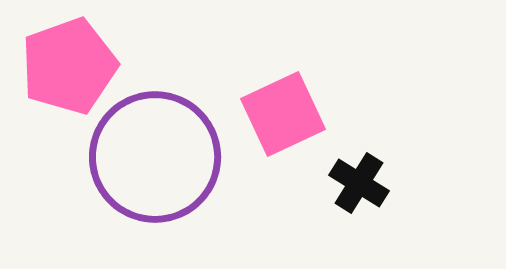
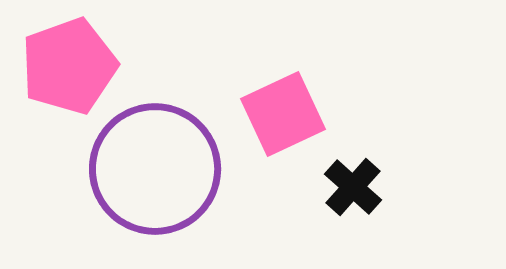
purple circle: moved 12 px down
black cross: moved 6 px left, 4 px down; rotated 10 degrees clockwise
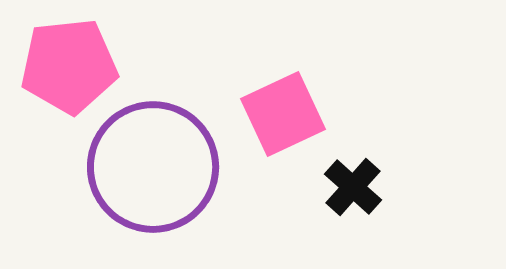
pink pentagon: rotated 14 degrees clockwise
purple circle: moved 2 px left, 2 px up
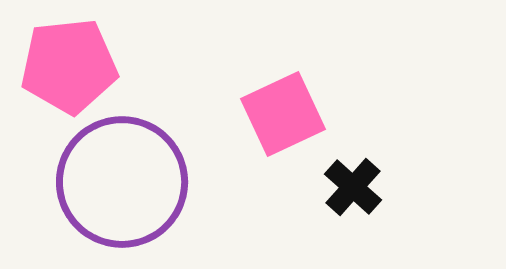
purple circle: moved 31 px left, 15 px down
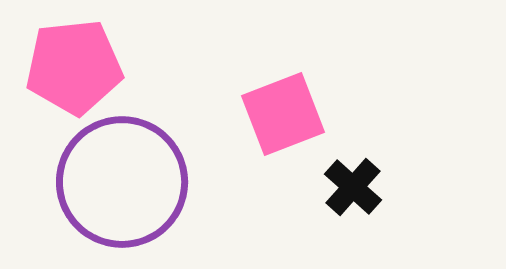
pink pentagon: moved 5 px right, 1 px down
pink square: rotated 4 degrees clockwise
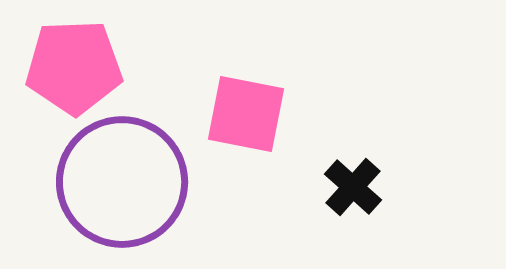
pink pentagon: rotated 4 degrees clockwise
pink square: moved 37 px left; rotated 32 degrees clockwise
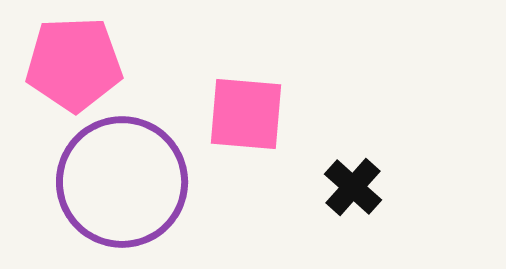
pink pentagon: moved 3 px up
pink square: rotated 6 degrees counterclockwise
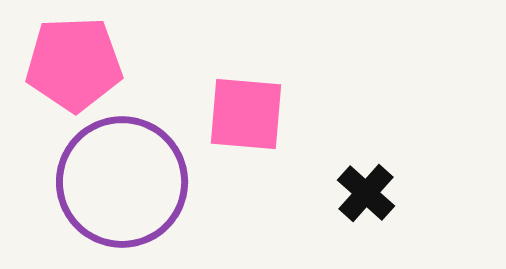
black cross: moved 13 px right, 6 px down
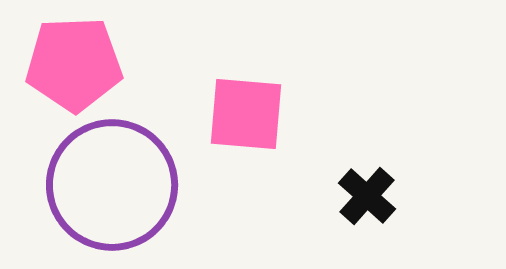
purple circle: moved 10 px left, 3 px down
black cross: moved 1 px right, 3 px down
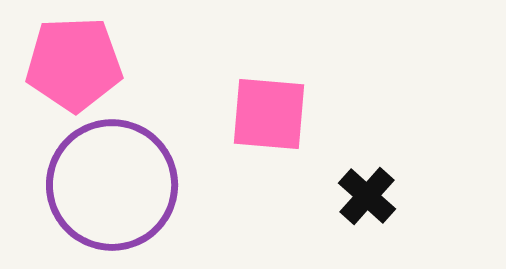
pink square: moved 23 px right
